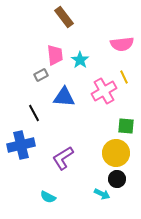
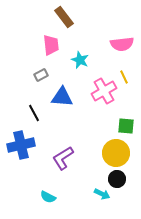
pink trapezoid: moved 4 px left, 10 px up
cyan star: rotated 12 degrees counterclockwise
blue triangle: moved 2 px left
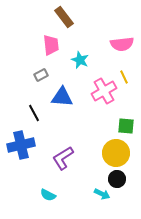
cyan semicircle: moved 2 px up
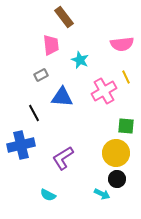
yellow line: moved 2 px right
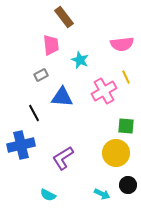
black circle: moved 11 px right, 6 px down
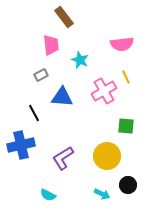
yellow circle: moved 9 px left, 3 px down
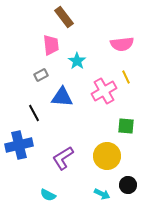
cyan star: moved 3 px left, 1 px down; rotated 12 degrees clockwise
blue cross: moved 2 px left
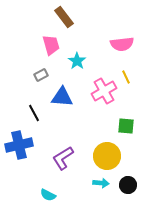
pink trapezoid: rotated 10 degrees counterclockwise
cyan arrow: moved 1 px left, 11 px up; rotated 21 degrees counterclockwise
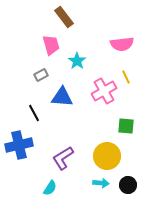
cyan semicircle: moved 2 px right, 7 px up; rotated 84 degrees counterclockwise
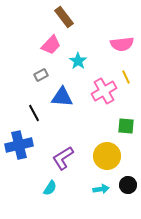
pink trapezoid: rotated 60 degrees clockwise
cyan star: moved 1 px right
cyan arrow: moved 6 px down; rotated 14 degrees counterclockwise
